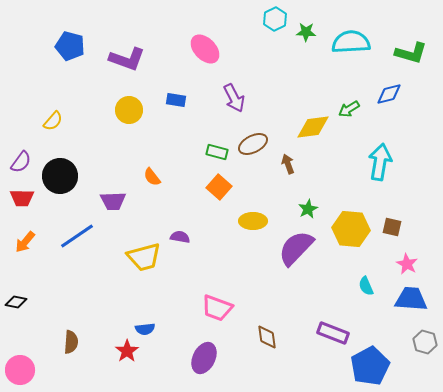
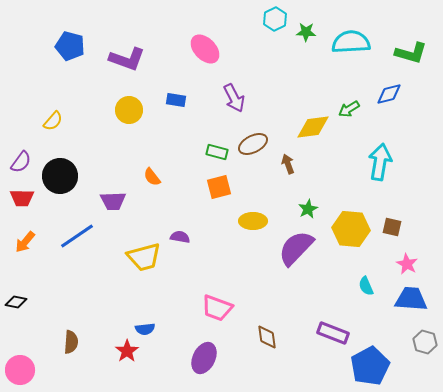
orange square at (219, 187): rotated 35 degrees clockwise
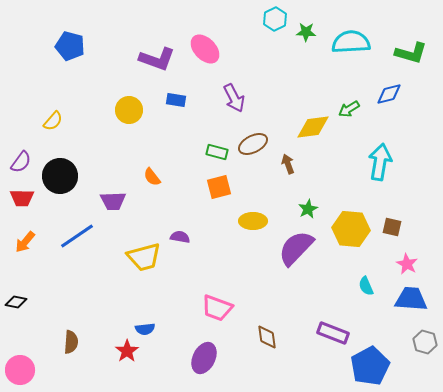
purple L-shape at (127, 59): moved 30 px right
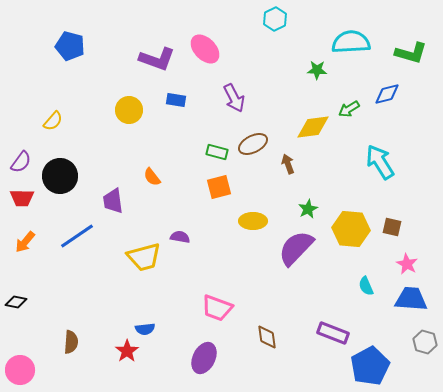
green star at (306, 32): moved 11 px right, 38 px down
blue diamond at (389, 94): moved 2 px left
cyan arrow at (380, 162): rotated 42 degrees counterclockwise
purple trapezoid at (113, 201): rotated 84 degrees clockwise
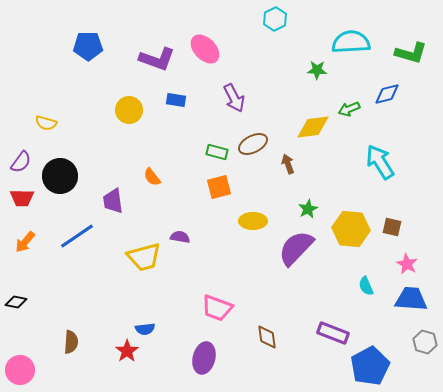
blue pentagon at (70, 46): moved 18 px right; rotated 16 degrees counterclockwise
green arrow at (349, 109): rotated 10 degrees clockwise
yellow semicircle at (53, 121): moved 7 px left, 2 px down; rotated 65 degrees clockwise
purple ellipse at (204, 358): rotated 12 degrees counterclockwise
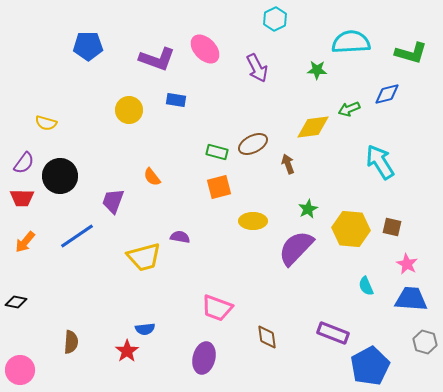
purple arrow at (234, 98): moved 23 px right, 30 px up
purple semicircle at (21, 162): moved 3 px right, 1 px down
purple trapezoid at (113, 201): rotated 28 degrees clockwise
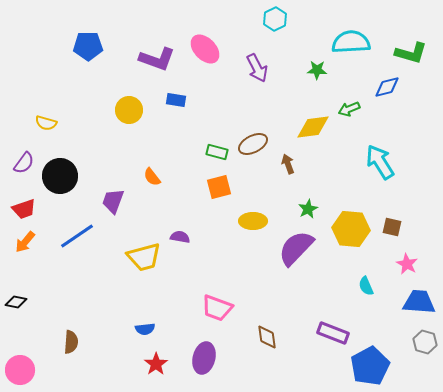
blue diamond at (387, 94): moved 7 px up
red trapezoid at (22, 198): moved 2 px right, 11 px down; rotated 20 degrees counterclockwise
blue trapezoid at (411, 299): moved 8 px right, 3 px down
red star at (127, 351): moved 29 px right, 13 px down
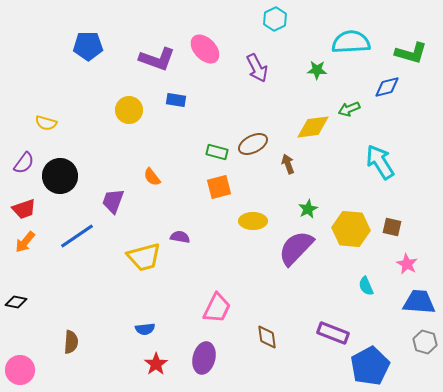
pink trapezoid at (217, 308): rotated 84 degrees counterclockwise
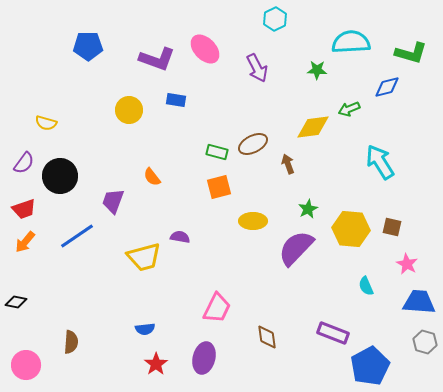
pink circle at (20, 370): moved 6 px right, 5 px up
